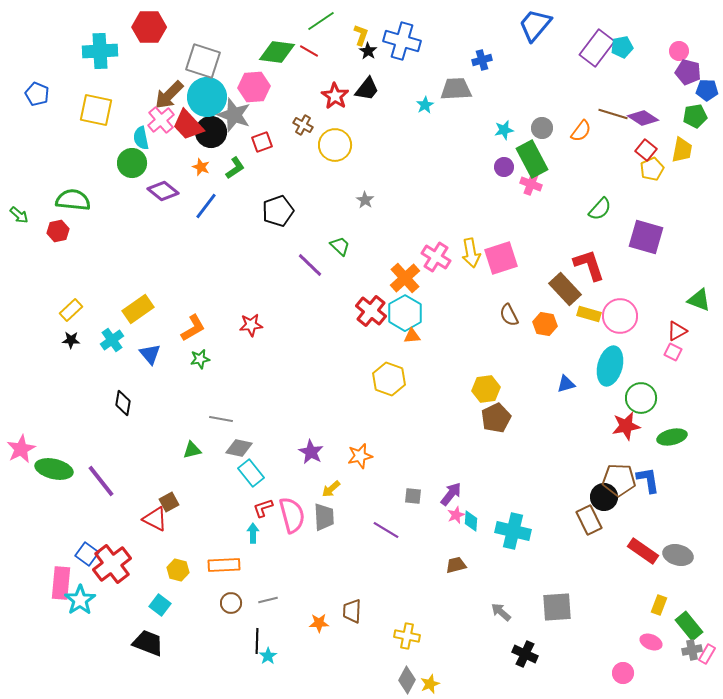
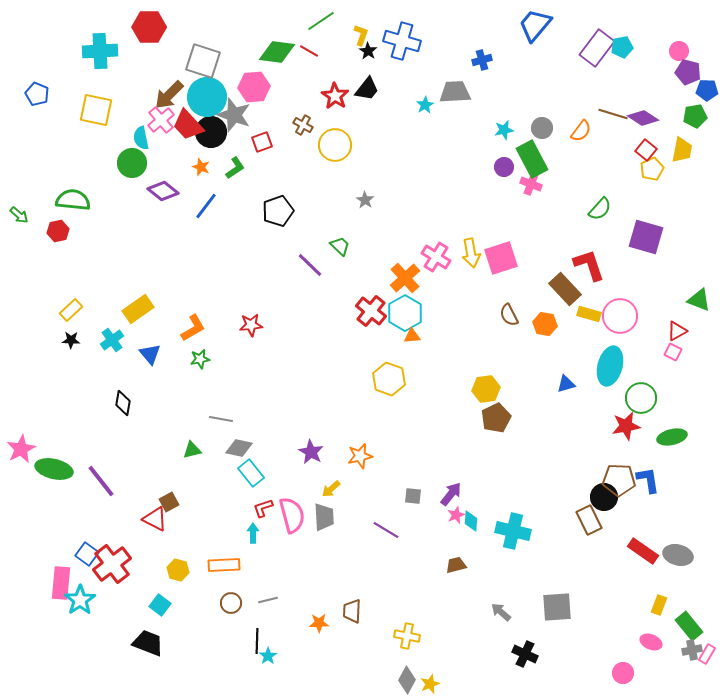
gray trapezoid at (456, 89): moved 1 px left, 3 px down
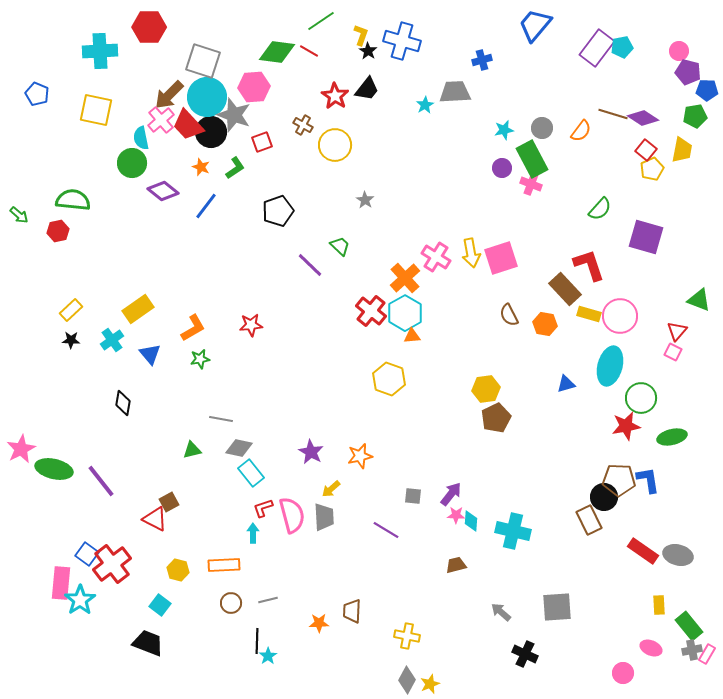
purple circle at (504, 167): moved 2 px left, 1 px down
red triangle at (677, 331): rotated 20 degrees counterclockwise
pink star at (456, 515): rotated 24 degrees clockwise
yellow rectangle at (659, 605): rotated 24 degrees counterclockwise
pink ellipse at (651, 642): moved 6 px down
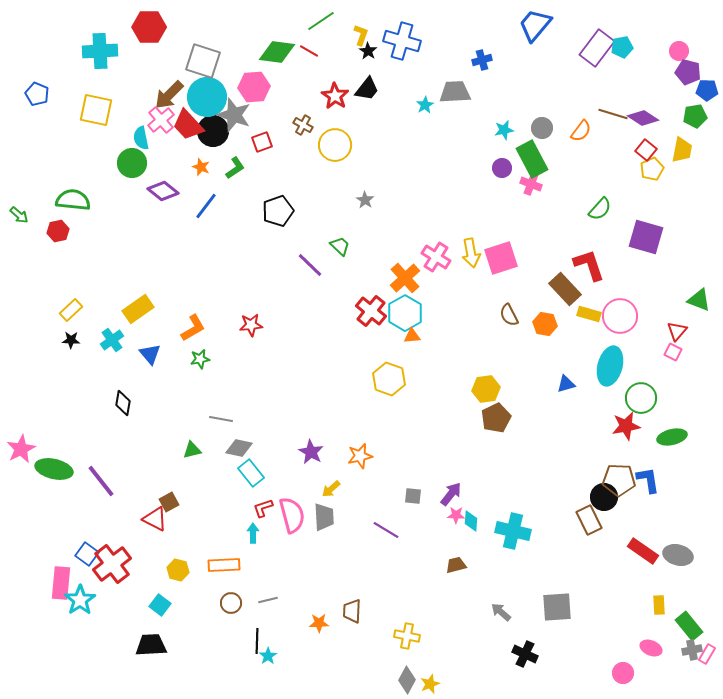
black circle at (211, 132): moved 2 px right, 1 px up
black trapezoid at (148, 643): moved 3 px right, 2 px down; rotated 24 degrees counterclockwise
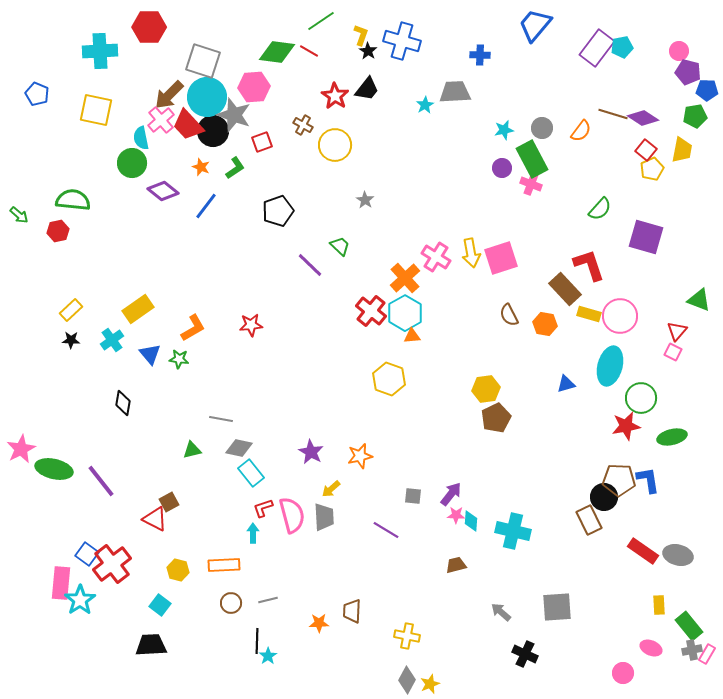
blue cross at (482, 60): moved 2 px left, 5 px up; rotated 18 degrees clockwise
green star at (200, 359): moved 21 px left; rotated 18 degrees clockwise
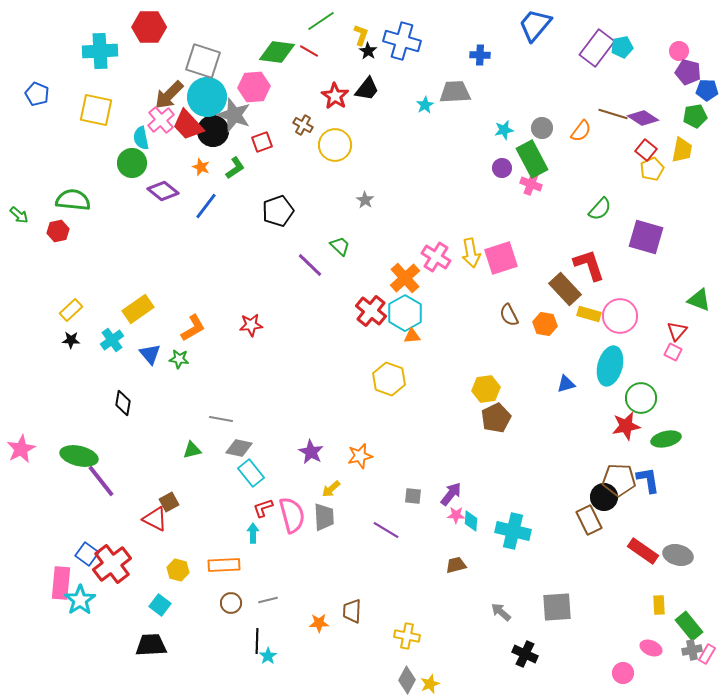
green ellipse at (672, 437): moved 6 px left, 2 px down
green ellipse at (54, 469): moved 25 px right, 13 px up
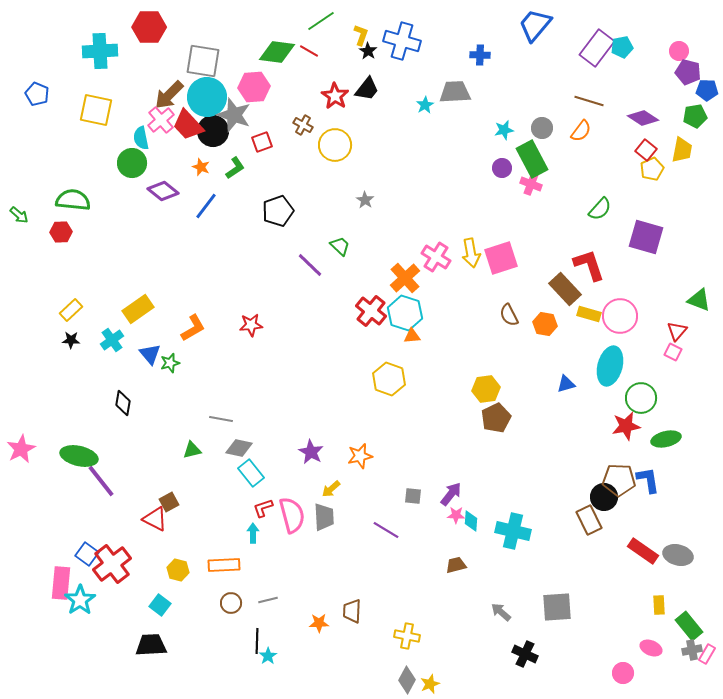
gray square at (203, 61): rotated 9 degrees counterclockwise
brown line at (613, 114): moved 24 px left, 13 px up
red hexagon at (58, 231): moved 3 px right, 1 px down; rotated 10 degrees clockwise
cyan hexagon at (405, 313): rotated 12 degrees counterclockwise
green star at (179, 359): moved 9 px left, 4 px down; rotated 24 degrees counterclockwise
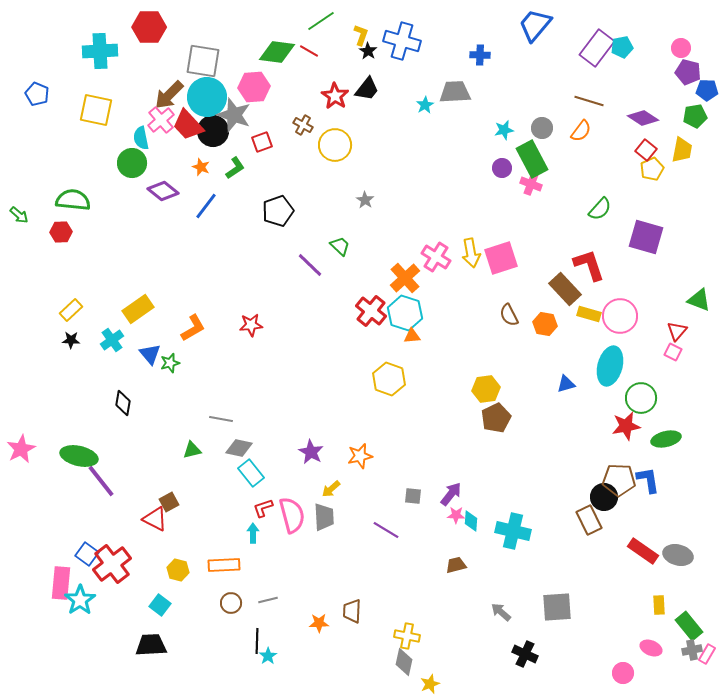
pink circle at (679, 51): moved 2 px right, 3 px up
gray diamond at (407, 680): moved 3 px left, 18 px up; rotated 16 degrees counterclockwise
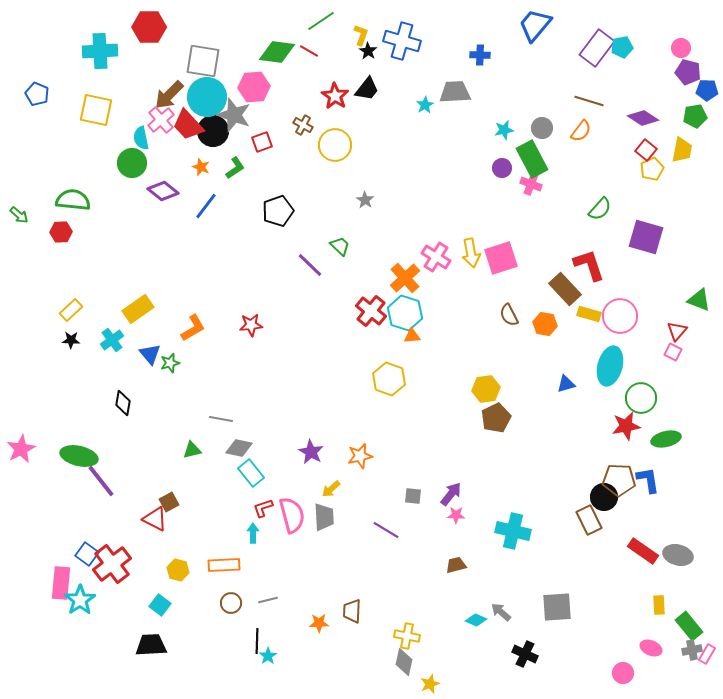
cyan diamond at (471, 521): moved 5 px right, 99 px down; rotated 70 degrees counterclockwise
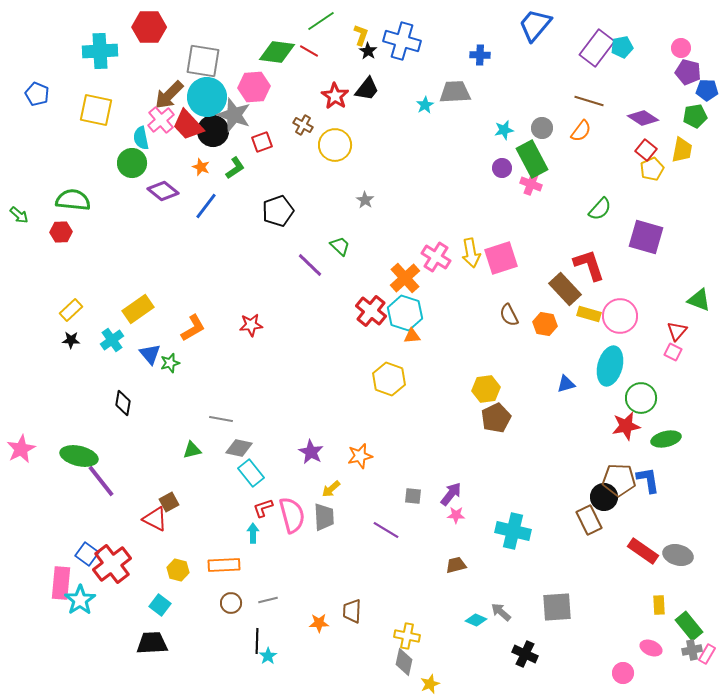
black trapezoid at (151, 645): moved 1 px right, 2 px up
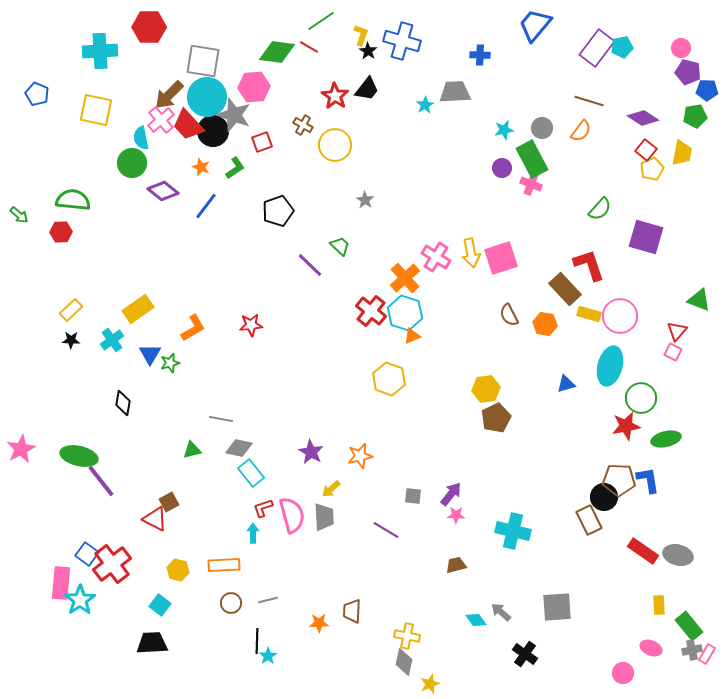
red line at (309, 51): moved 4 px up
yellow trapezoid at (682, 150): moved 3 px down
orange triangle at (412, 336): rotated 18 degrees counterclockwise
blue triangle at (150, 354): rotated 10 degrees clockwise
cyan diamond at (476, 620): rotated 30 degrees clockwise
black cross at (525, 654): rotated 10 degrees clockwise
